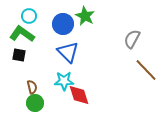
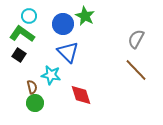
gray semicircle: moved 4 px right
black square: rotated 24 degrees clockwise
brown line: moved 10 px left
cyan star: moved 13 px left, 6 px up; rotated 12 degrees clockwise
red diamond: moved 2 px right
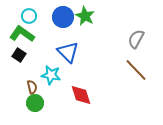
blue circle: moved 7 px up
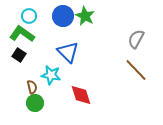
blue circle: moved 1 px up
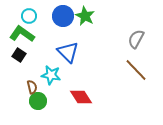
red diamond: moved 2 px down; rotated 15 degrees counterclockwise
green circle: moved 3 px right, 2 px up
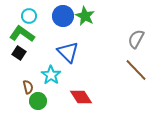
black square: moved 2 px up
cyan star: rotated 24 degrees clockwise
brown semicircle: moved 4 px left
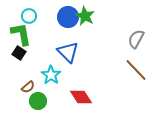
blue circle: moved 5 px right, 1 px down
green L-shape: moved 1 px left; rotated 45 degrees clockwise
brown semicircle: rotated 64 degrees clockwise
